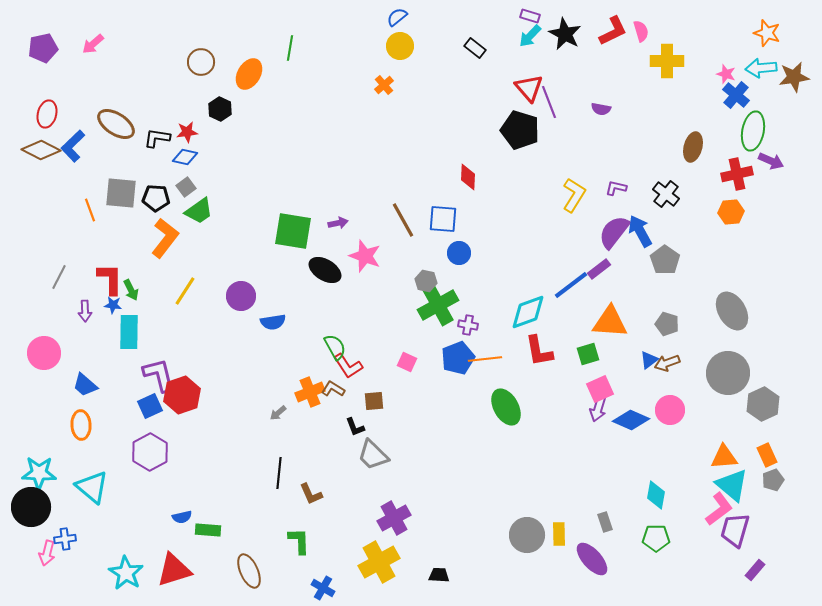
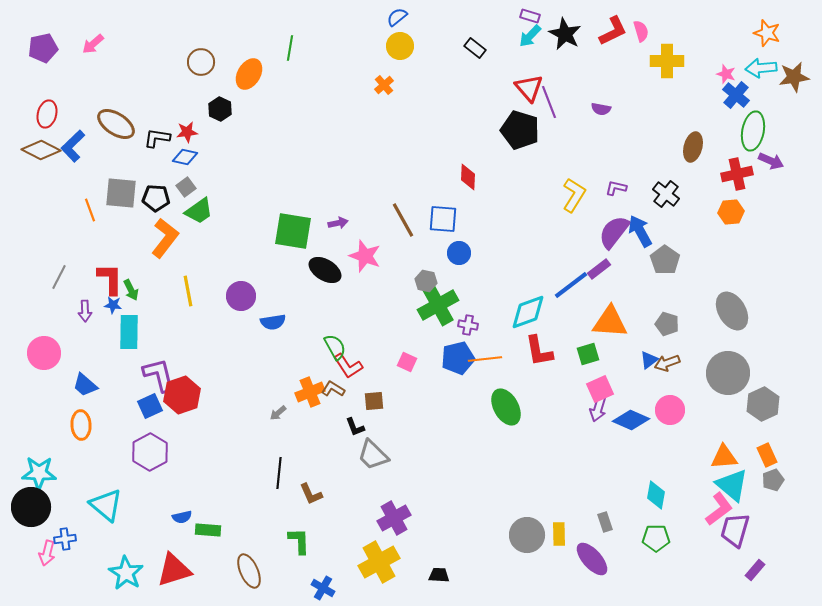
yellow line at (185, 291): moved 3 px right; rotated 44 degrees counterclockwise
blue pentagon at (458, 358): rotated 8 degrees clockwise
cyan triangle at (92, 487): moved 14 px right, 18 px down
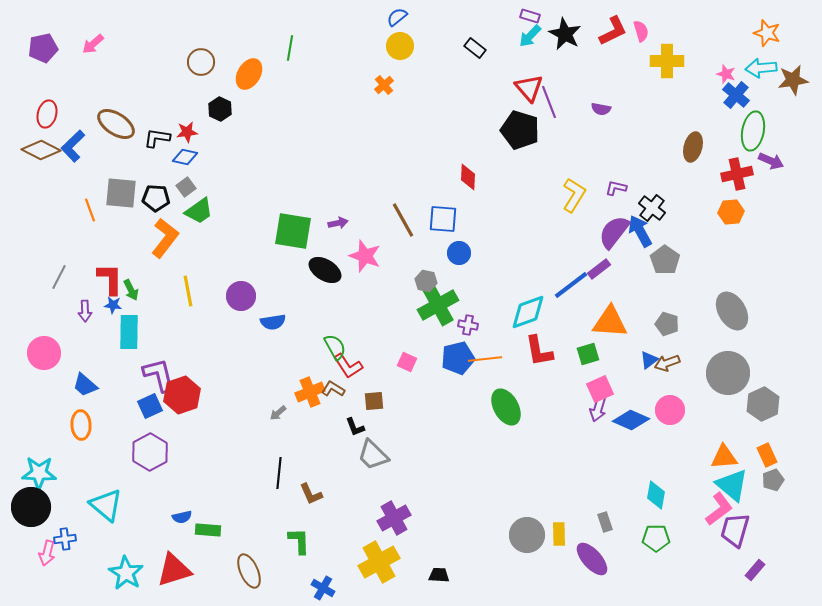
brown star at (794, 77): moved 1 px left, 3 px down
black cross at (666, 194): moved 14 px left, 14 px down
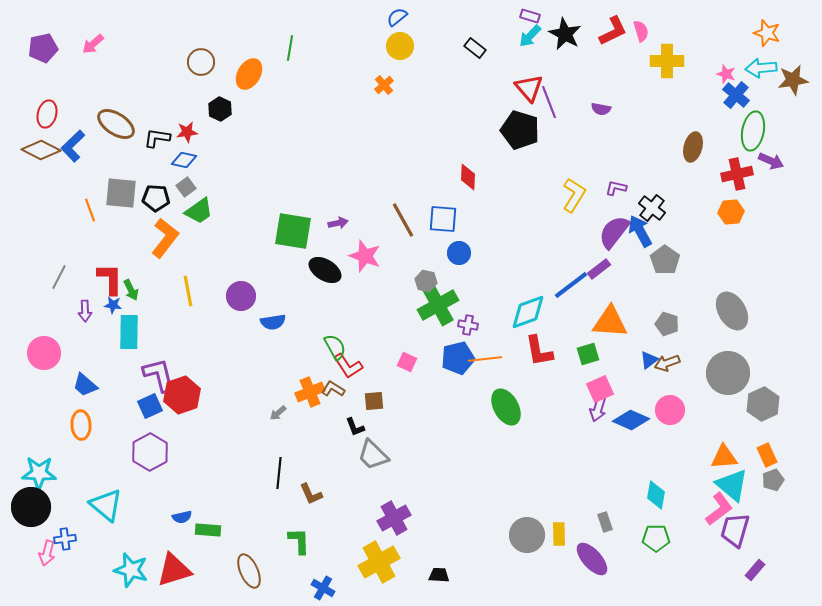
blue diamond at (185, 157): moved 1 px left, 3 px down
cyan star at (126, 573): moved 5 px right, 3 px up; rotated 16 degrees counterclockwise
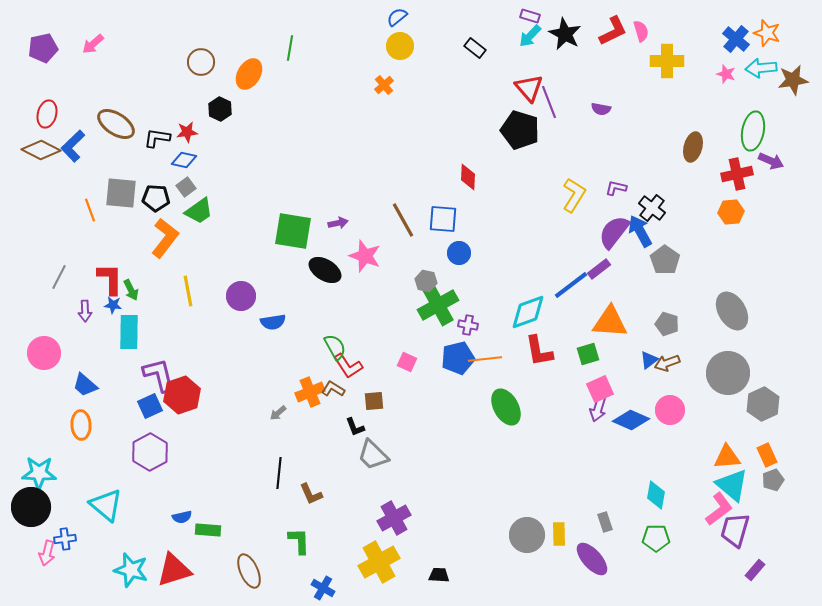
blue cross at (736, 95): moved 56 px up
orange triangle at (724, 457): moved 3 px right
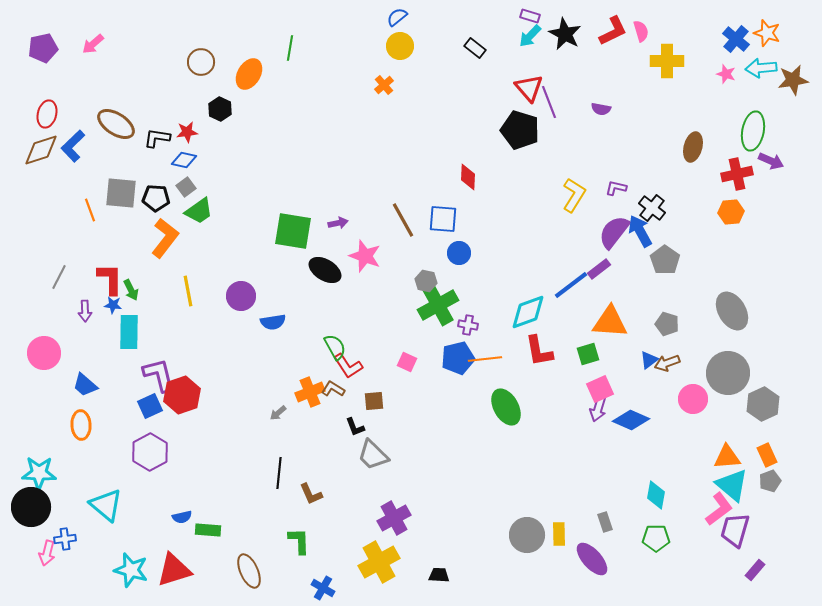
brown diamond at (41, 150): rotated 45 degrees counterclockwise
pink circle at (670, 410): moved 23 px right, 11 px up
gray pentagon at (773, 480): moved 3 px left, 1 px down
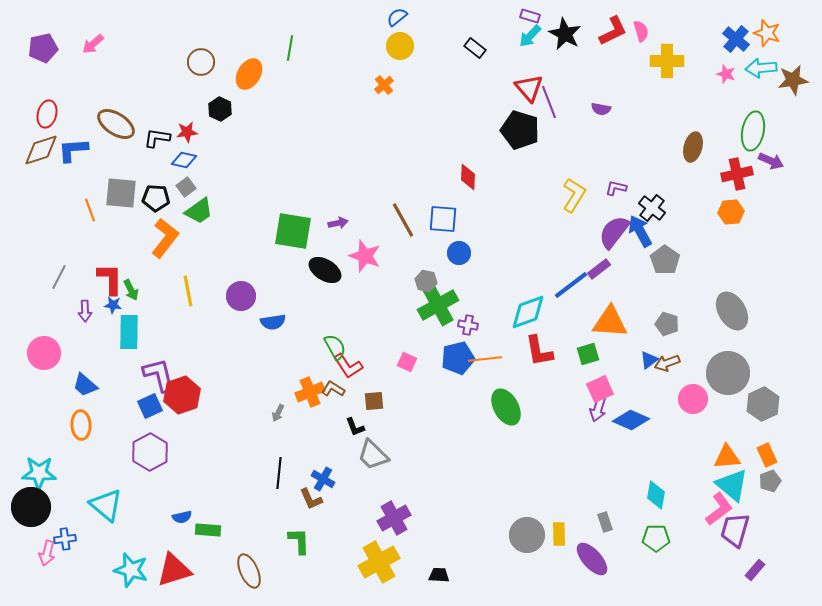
blue L-shape at (73, 146): moved 4 px down; rotated 40 degrees clockwise
gray arrow at (278, 413): rotated 24 degrees counterclockwise
brown L-shape at (311, 494): moved 5 px down
blue cross at (323, 588): moved 109 px up
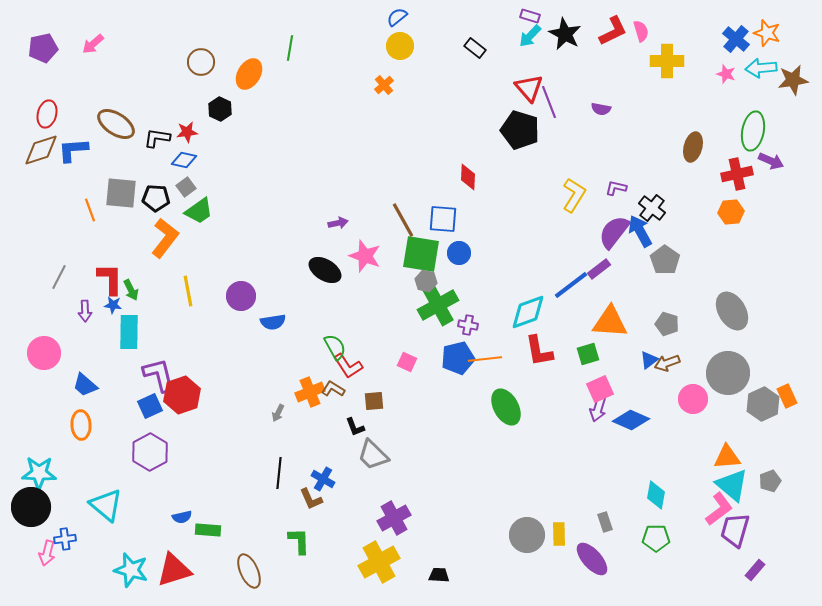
green square at (293, 231): moved 128 px right, 23 px down
orange rectangle at (767, 455): moved 20 px right, 59 px up
